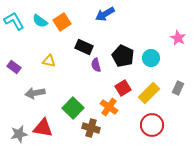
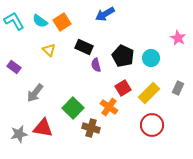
yellow triangle: moved 11 px up; rotated 32 degrees clockwise
gray arrow: rotated 42 degrees counterclockwise
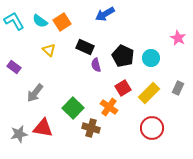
black rectangle: moved 1 px right
red circle: moved 3 px down
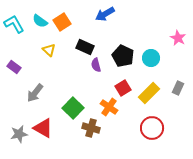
cyan L-shape: moved 3 px down
red triangle: rotated 20 degrees clockwise
